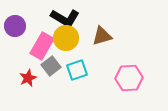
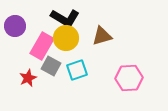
gray square: rotated 24 degrees counterclockwise
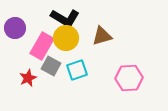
purple circle: moved 2 px down
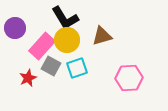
black L-shape: rotated 28 degrees clockwise
yellow circle: moved 1 px right, 2 px down
pink rectangle: rotated 12 degrees clockwise
cyan square: moved 2 px up
